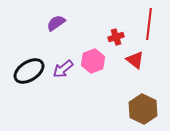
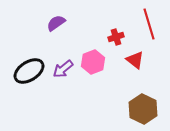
red line: rotated 24 degrees counterclockwise
pink hexagon: moved 1 px down
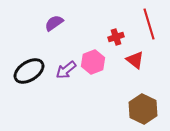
purple semicircle: moved 2 px left
purple arrow: moved 3 px right, 1 px down
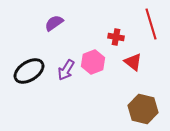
red line: moved 2 px right
red cross: rotated 28 degrees clockwise
red triangle: moved 2 px left, 2 px down
purple arrow: rotated 20 degrees counterclockwise
brown hexagon: rotated 12 degrees counterclockwise
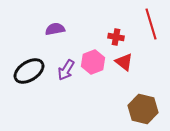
purple semicircle: moved 1 px right, 6 px down; rotated 24 degrees clockwise
red triangle: moved 9 px left
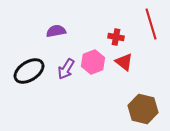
purple semicircle: moved 1 px right, 2 px down
purple arrow: moved 1 px up
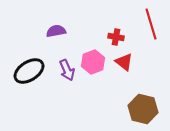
purple arrow: moved 1 px right, 1 px down; rotated 55 degrees counterclockwise
